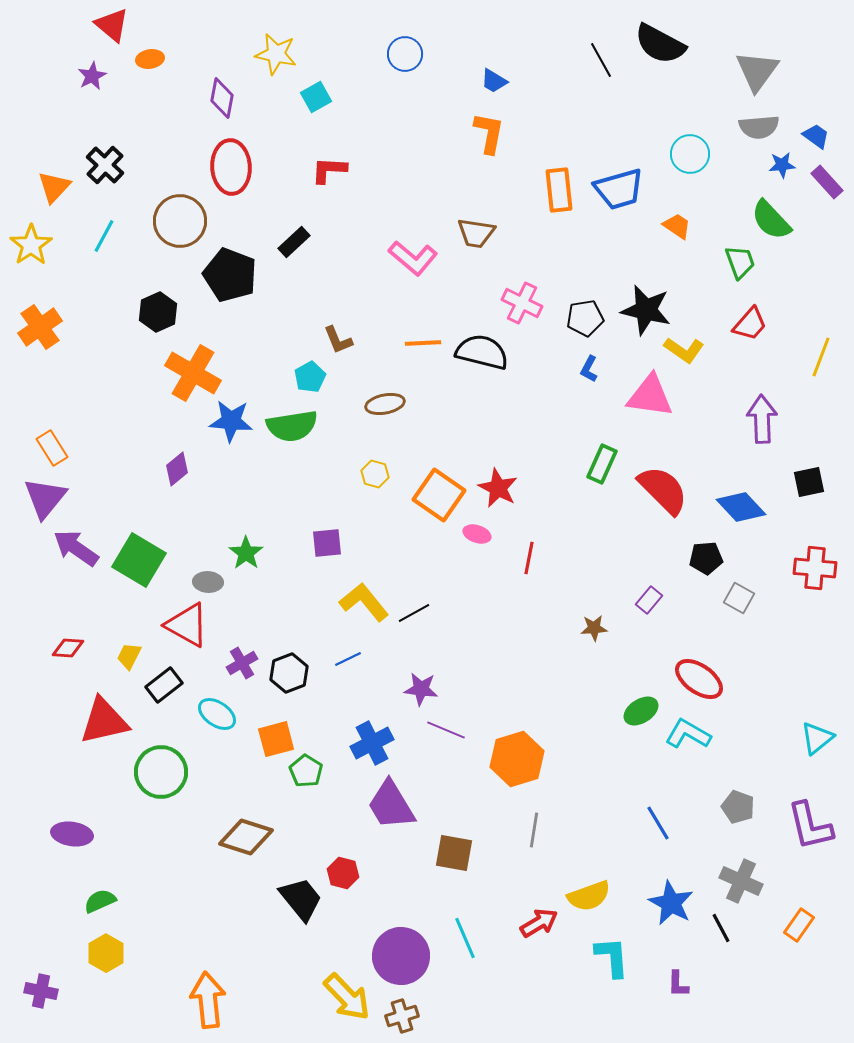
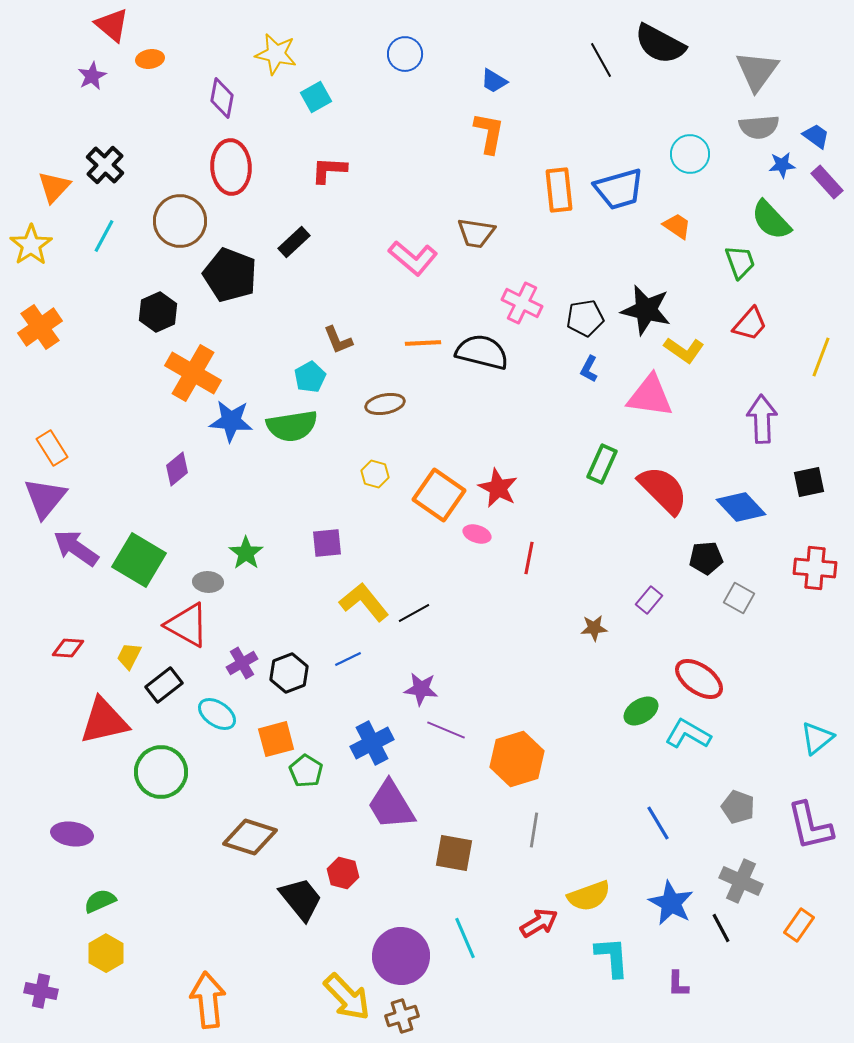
brown diamond at (246, 837): moved 4 px right
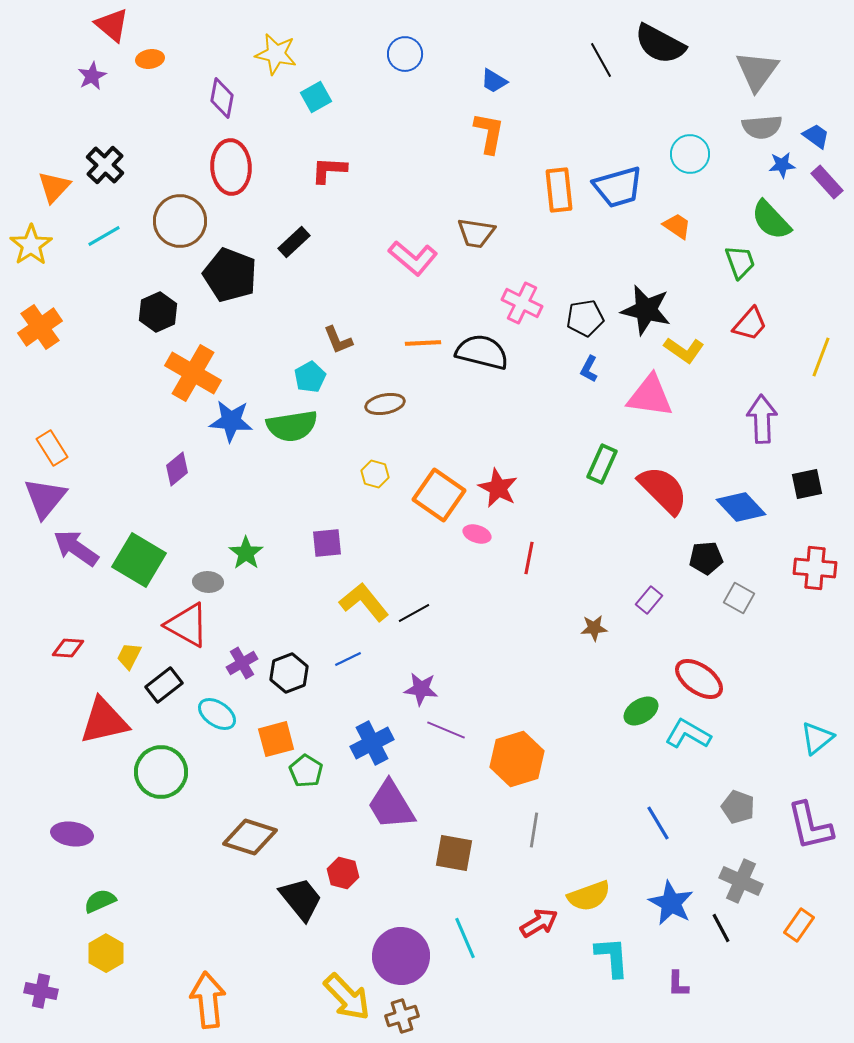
gray semicircle at (759, 127): moved 3 px right
blue trapezoid at (619, 189): moved 1 px left, 2 px up
cyan line at (104, 236): rotated 32 degrees clockwise
black square at (809, 482): moved 2 px left, 2 px down
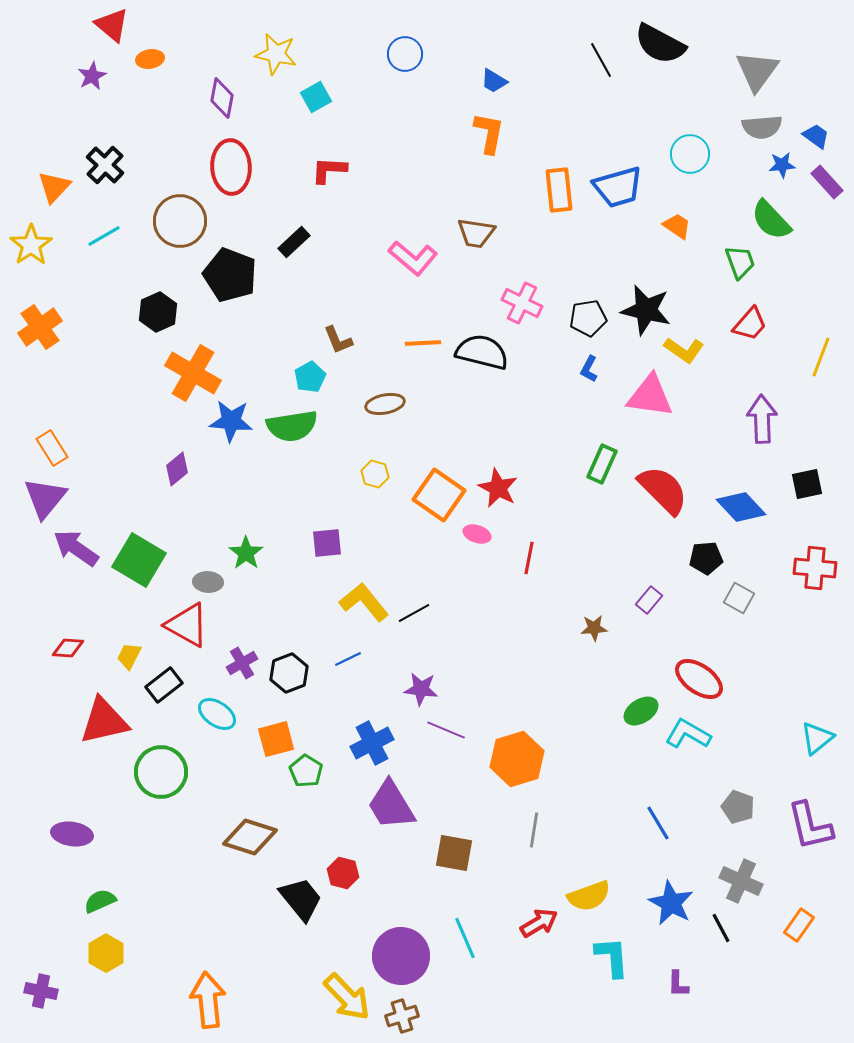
black pentagon at (585, 318): moved 3 px right
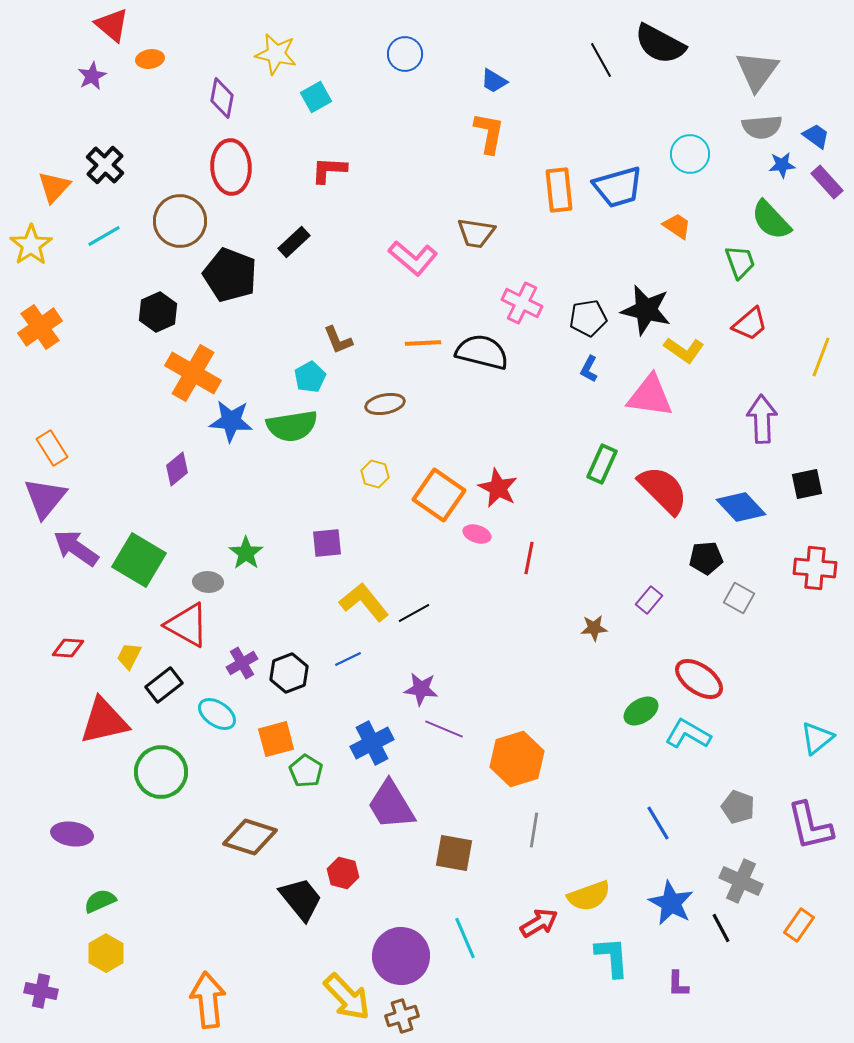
red trapezoid at (750, 324): rotated 9 degrees clockwise
purple line at (446, 730): moved 2 px left, 1 px up
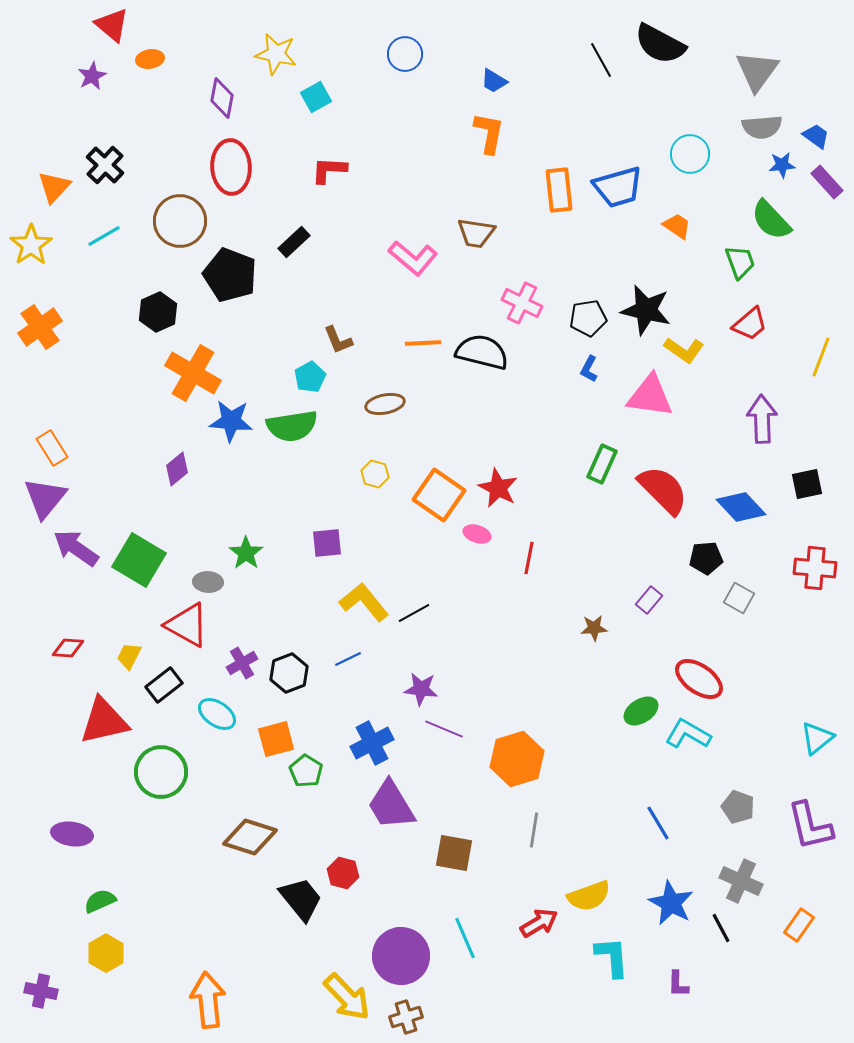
brown cross at (402, 1016): moved 4 px right, 1 px down
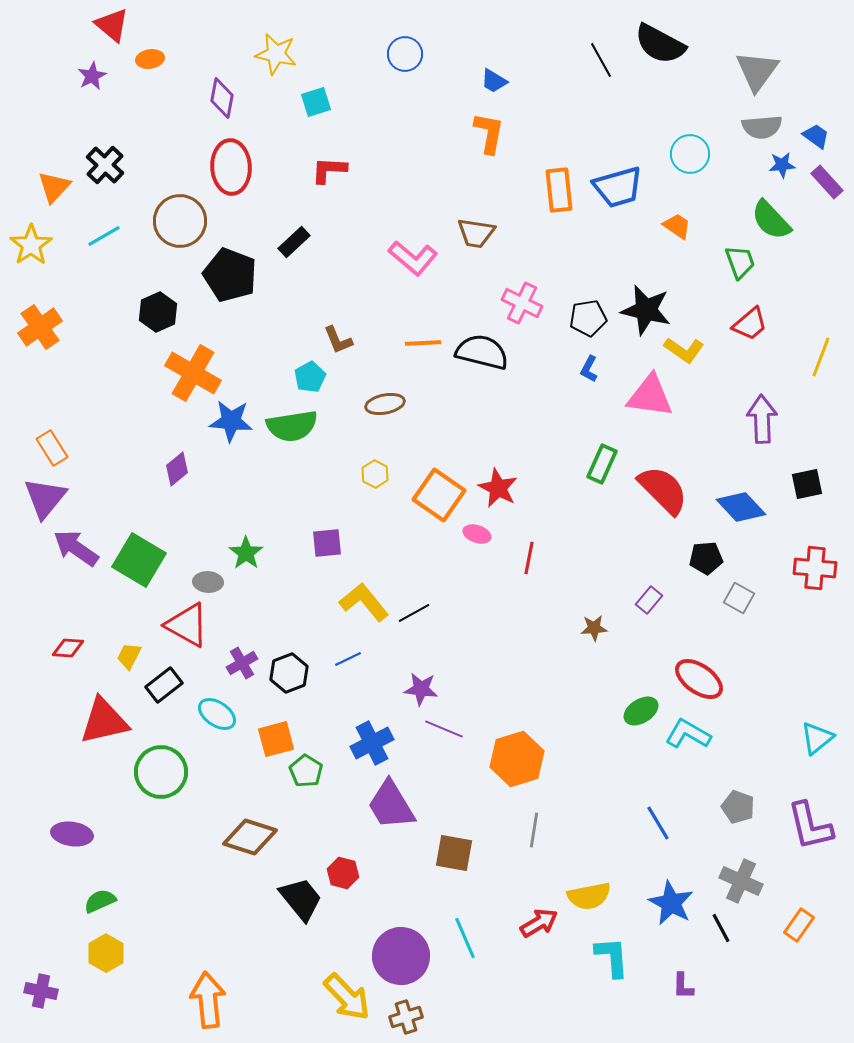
cyan square at (316, 97): moved 5 px down; rotated 12 degrees clockwise
yellow hexagon at (375, 474): rotated 12 degrees clockwise
yellow semicircle at (589, 896): rotated 9 degrees clockwise
purple L-shape at (678, 984): moved 5 px right, 2 px down
